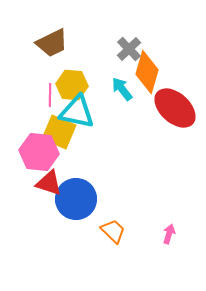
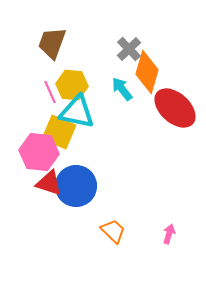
brown trapezoid: rotated 136 degrees clockwise
pink line: moved 3 px up; rotated 25 degrees counterclockwise
blue circle: moved 13 px up
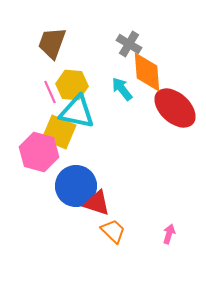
gray cross: moved 5 px up; rotated 15 degrees counterclockwise
orange diamond: rotated 21 degrees counterclockwise
pink hexagon: rotated 9 degrees clockwise
red triangle: moved 48 px right, 20 px down
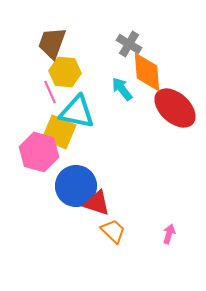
yellow hexagon: moved 7 px left, 13 px up
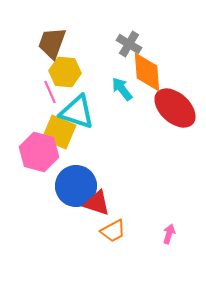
cyan triangle: rotated 6 degrees clockwise
orange trapezoid: rotated 108 degrees clockwise
